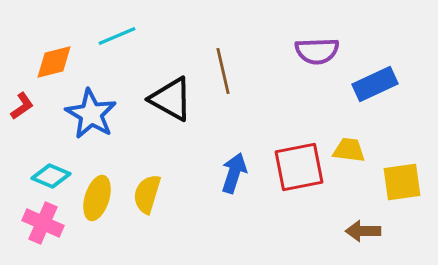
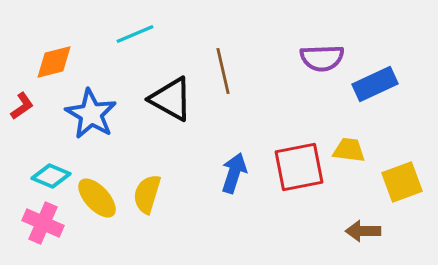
cyan line: moved 18 px right, 2 px up
purple semicircle: moved 5 px right, 7 px down
yellow square: rotated 12 degrees counterclockwise
yellow ellipse: rotated 60 degrees counterclockwise
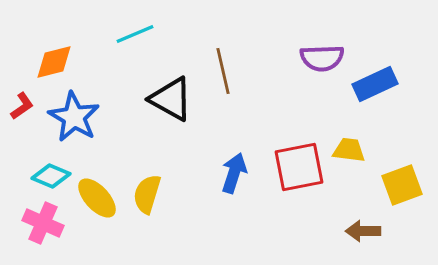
blue star: moved 17 px left, 3 px down
yellow square: moved 3 px down
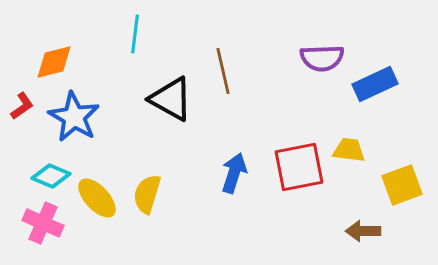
cyan line: rotated 60 degrees counterclockwise
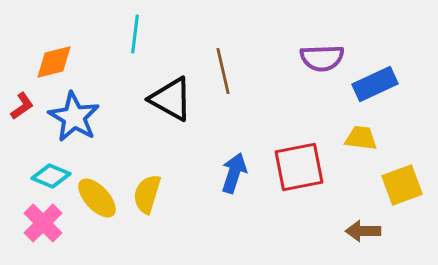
yellow trapezoid: moved 12 px right, 12 px up
pink cross: rotated 21 degrees clockwise
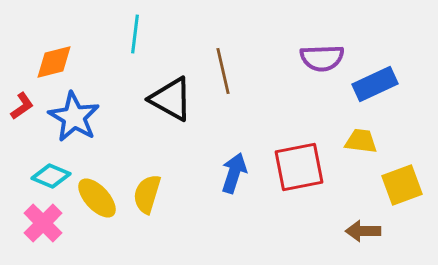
yellow trapezoid: moved 3 px down
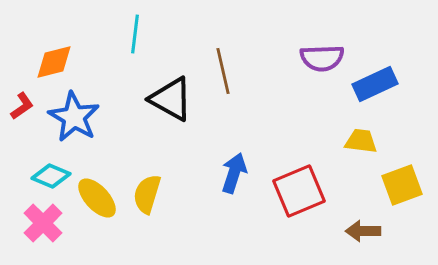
red square: moved 24 px down; rotated 12 degrees counterclockwise
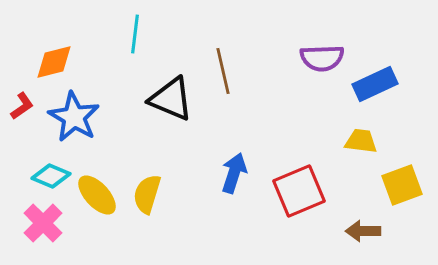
black triangle: rotated 6 degrees counterclockwise
yellow ellipse: moved 3 px up
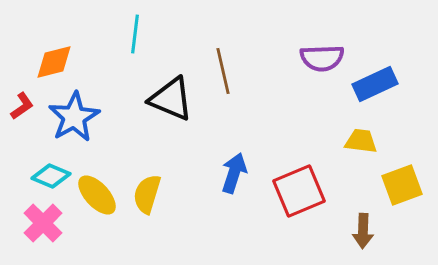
blue star: rotated 12 degrees clockwise
brown arrow: rotated 88 degrees counterclockwise
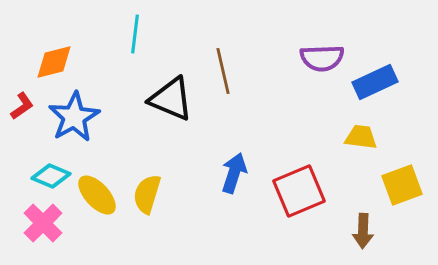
blue rectangle: moved 2 px up
yellow trapezoid: moved 4 px up
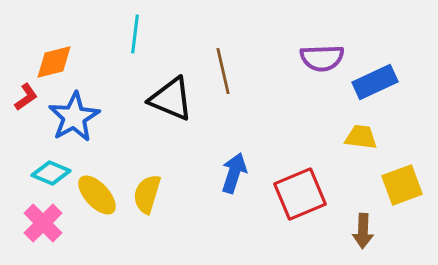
red L-shape: moved 4 px right, 9 px up
cyan diamond: moved 3 px up
red square: moved 1 px right, 3 px down
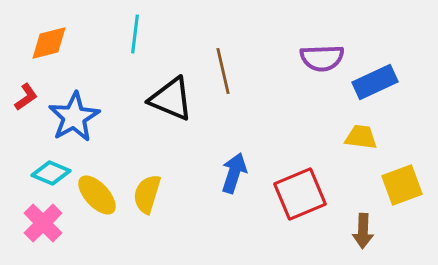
orange diamond: moved 5 px left, 19 px up
